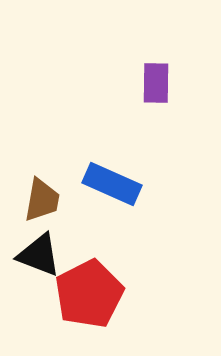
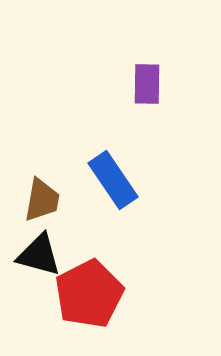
purple rectangle: moved 9 px left, 1 px down
blue rectangle: moved 1 px right, 4 px up; rotated 32 degrees clockwise
black triangle: rotated 6 degrees counterclockwise
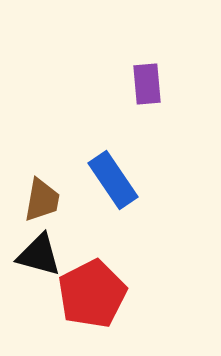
purple rectangle: rotated 6 degrees counterclockwise
red pentagon: moved 3 px right
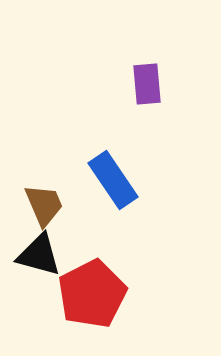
brown trapezoid: moved 2 px right, 5 px down; rotated 33 degrees counterclockwise
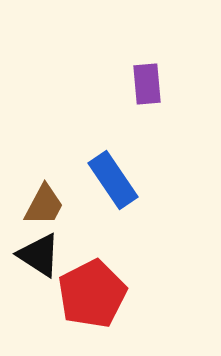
brown trapezoid: rotated 51 degrees clockwise
black triangle: rotated 18 degrees clockwise
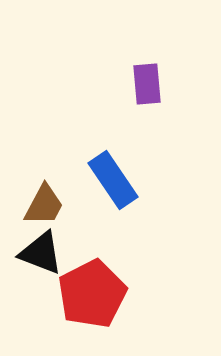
black triangle: moved 2 px right, 2 px up; rotated 12 degrees counterclockwise
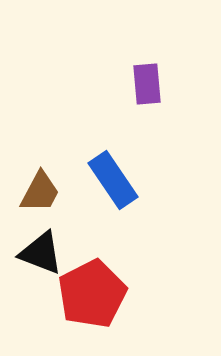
brown trapezoid: moved 4 px left, 13 px up
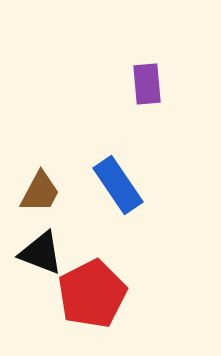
blue rectangle: moved 5 px right, 5 px down
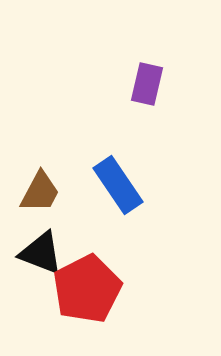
purple rectangle: rotated 18 degrees clockwise
red pentagon: moved 5 px left, 5 px up
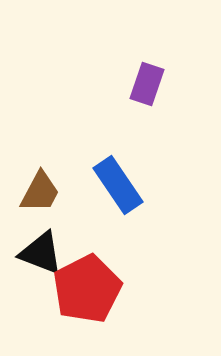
purple rectangle: rotated 6 degrees clockwise
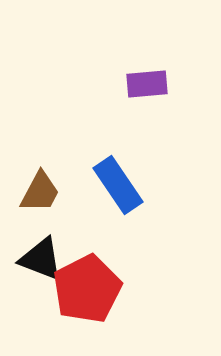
purple rectangle: rotated 66 degrees clockwise
black triangle: moved 6 px down
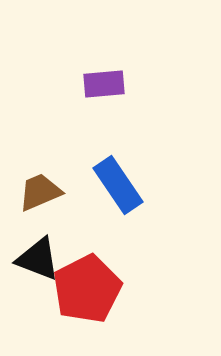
purple rectangle: moved 43 px left
brown trapezoid: rotated 141 degrees counterclockwise
black triangle: moved 3 px left
